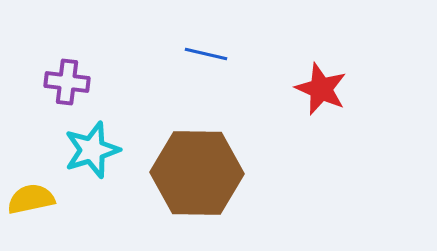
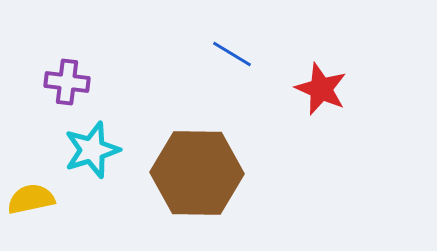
blue line: moved 26 px right; rotated 18 degrees clockwise
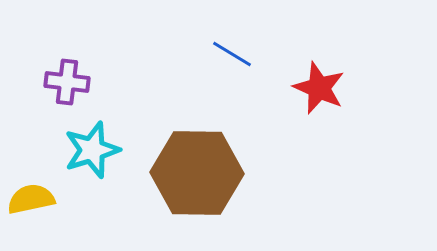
red star: moved 2 px left, 1 px up
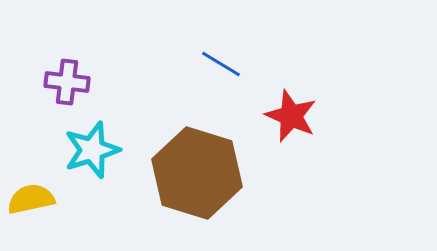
blue line: moved 11 px left, 10 px down
red star: moved 28 px left, 28 px down
brown hexagon: rotated 16 degrees clockwise
